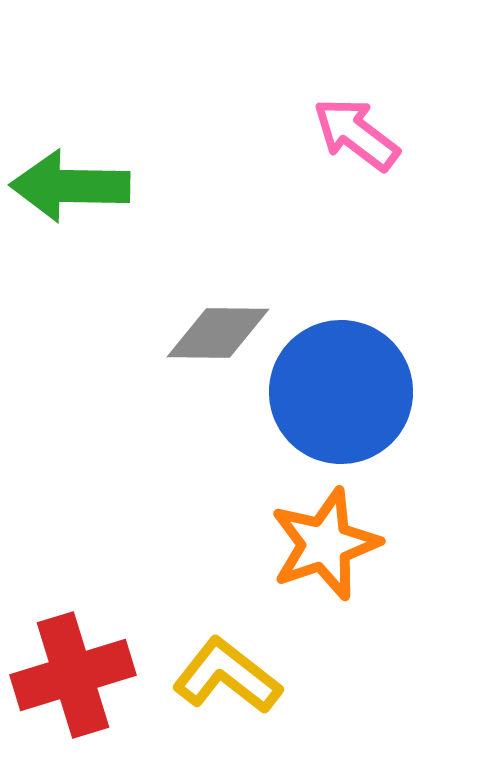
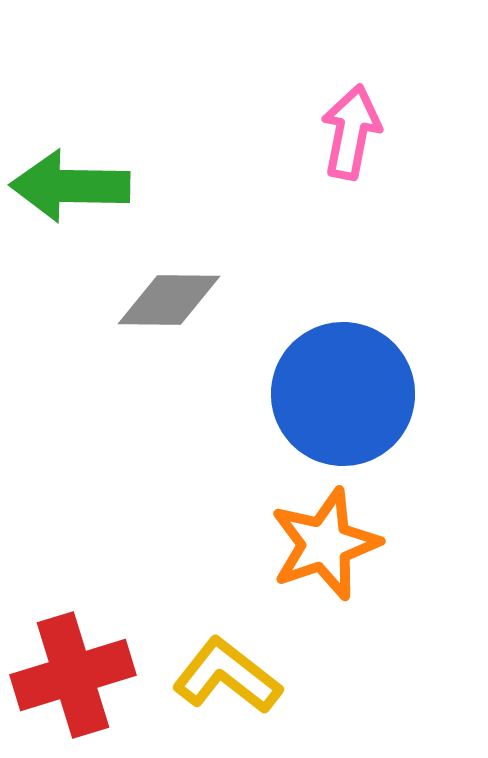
pink arrow: moved 5 px left, 2 px up; rotated 64 degrees clockwise
gray diamond: moved 49 px left, 33 px up
blue circle: moved 2 px right, 2 px down
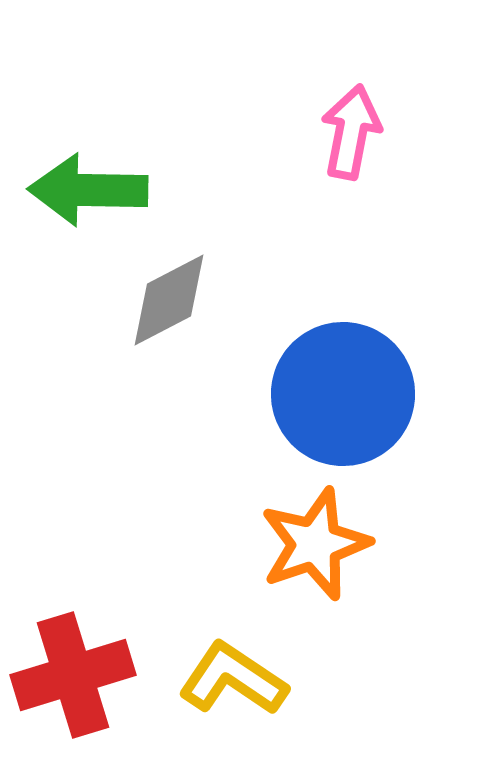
green arrow: moved 18 px right, 4 px down
gray diamond: rotated 28 degrees counterclockwise
orange star: moved 10 px left
yellow L-shape: moved 6 px right, 3 px down; rotated 4 degrees counterclockwise
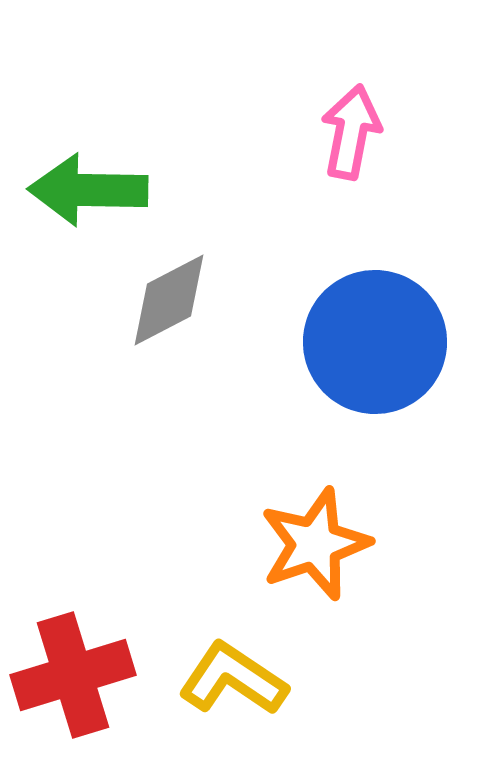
blue circle: moved 32 px right, 52 px up
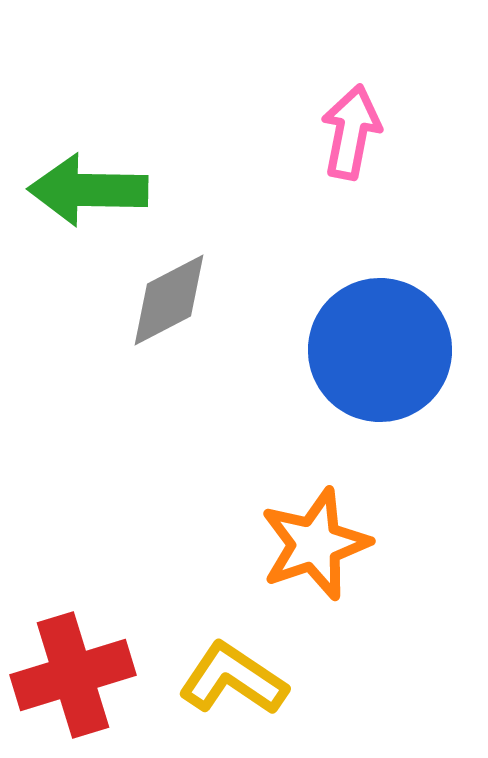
blue circle: moved 5 px right, 8 px down
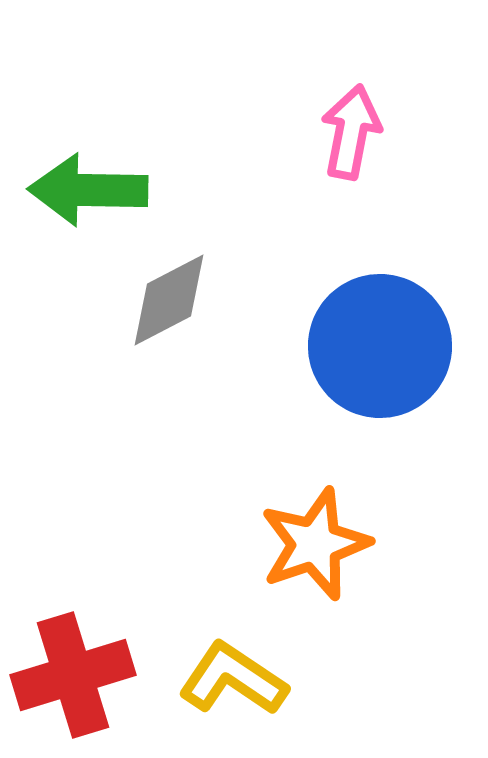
blue circle: moved 4 px up
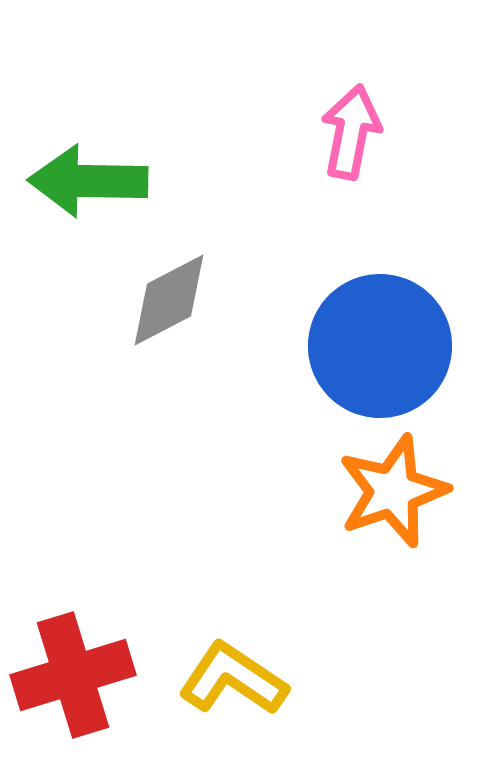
green arrow: moved 9 px up
orange star: moved 78 px right, 53 px up
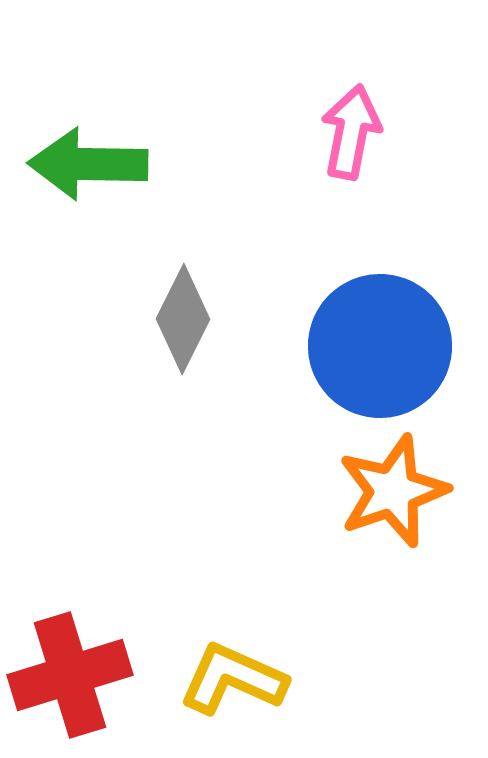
green arrow: moved 17 px up
gray diamond: moved 14 px right, 19 px down; rotated 36 degrees counterclockwise
red cross: moved 3 px left
yellow L-shape: rotated 10 degrees counterclockwise
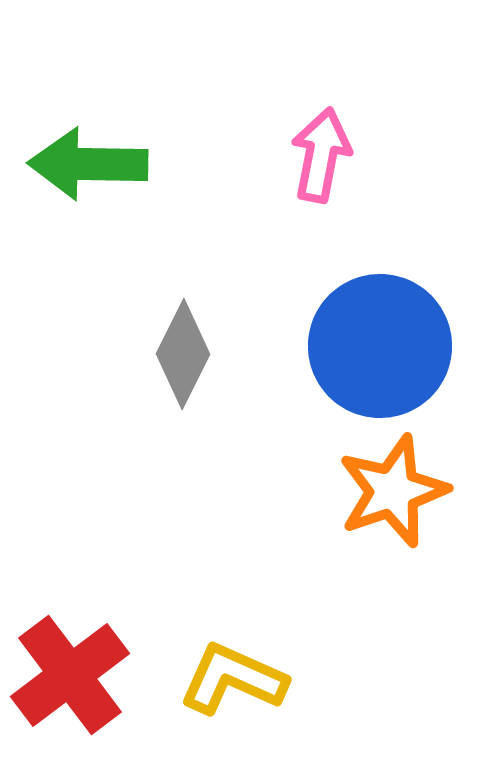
pink arrow: moved 30 px left, 23 px down
gray diamond: moved 35 px down
red cross: rotated 20 degrees counterclockwise
